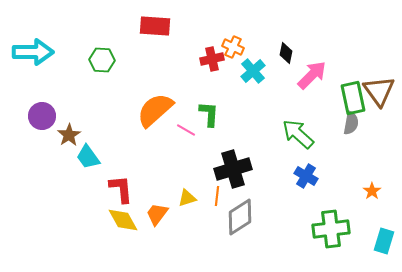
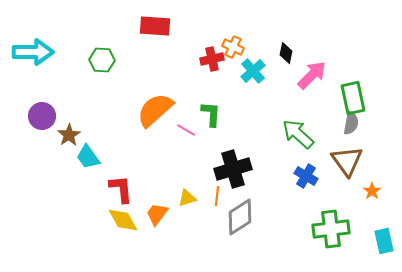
brown triangle: moved 32 px left, 70 px down
green L-shape: moved 2 px right
cyan rectangle: rotated 30 degrees counterclockwise
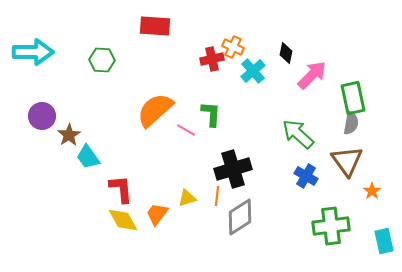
green cross: moved 3 px up
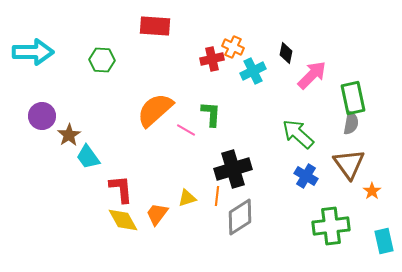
cyan cross: rotated 15 degrees clockwise
brown triangle: moved 2 px right, 3 px down
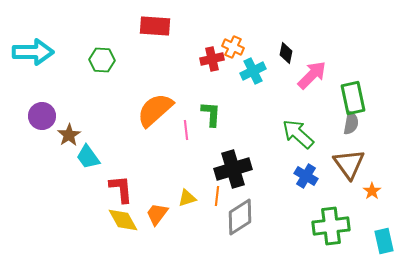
pink line: rotated 54 degrees clockwise
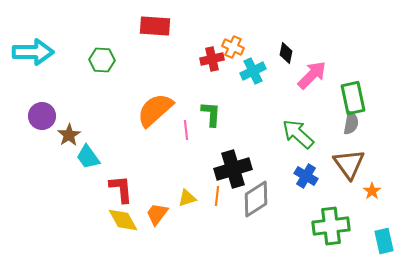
gray diamond: moved 16 px right, 18 px up
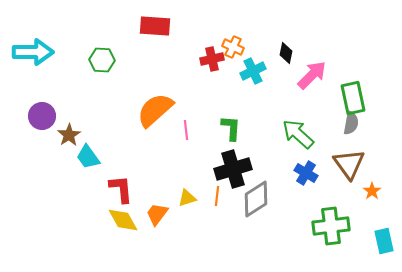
green L-shape: moved 20 px right, 14 px down
blue cross: moved 3 px up
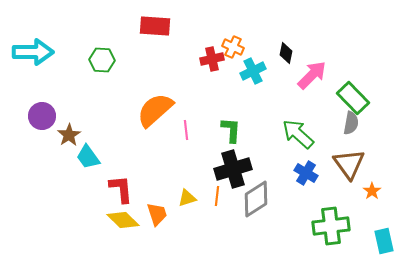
green rectangle: rotated 32 degrees counterclockwise
green L-shape: moved 2 px down
orange trapezoid: rotated 125 degrees clockwise
yellow diamond: rotated 16 degrees counterclockwise
